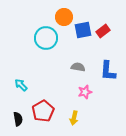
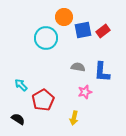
blue L-shape: moved 6 px left, 1 px down
red pentagon: moved 11 px up
black semicircle: rotated 48 degrees counterclockwise
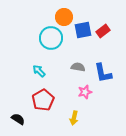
cyan circle: moved 5 px right
blue L-shape: moved 1 px right, 1 px down; rotated 15 degrees counterclockwise
cyan arrow: moved 18 px right, 14 px up
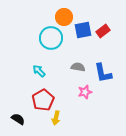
yellow arrow: moved 18 px left
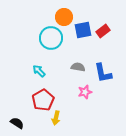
black semicircle: moved 1 px left, 4 px down
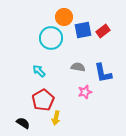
black semicircle: moved 6 px right
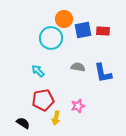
orange circle: moved 2 px down
red rectangle: rotated 40 degrees clockwise
cyan arrow: moved 1 px left
pink star: moved 7 px left, 14 px down
red pentagon: rotated 20 degrees clockwise
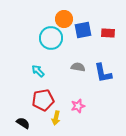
red rectangle: moved 5 px right, 2 px down
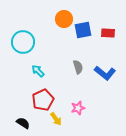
cyan circle: moved 28 px left, 4 px down
gray semicircle: rotated 64 degrees clockwise
blue L-shape: moved 2 px right; rotated 40 degrees counterclockwise
red pentagon: rotated 15 degrees counterclockwise
pink star: moved 2 px down
yellow arrow: moved 1 px down; rotated 48 degrees counterclockwise
